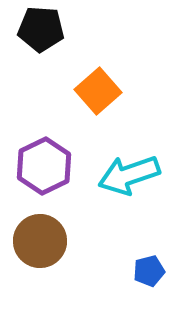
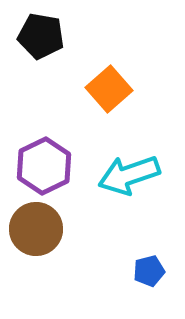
black pentagon: moved 7 px down; rotated 6 degrees clockwise
orange square: moved 11 px right, 2 px up
brown circle: moved 4 px left, 12 px up
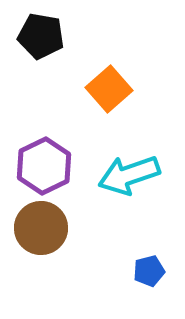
brown circle: moved 5 px right, 1 px up
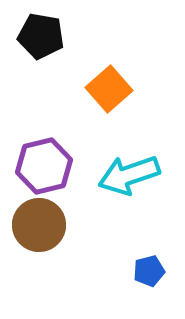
purple hexagon: rotated 12 degrees clockwise
brown circle: moved 2 px left, 3 px up
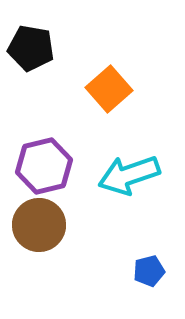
black pentagon: moved 10 px left, 12 px down
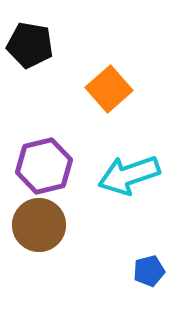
black pentagon: moved 1 px left, 3 px up
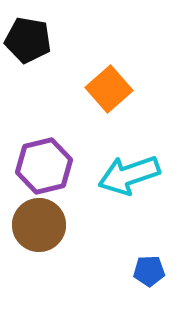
black pentagon: moved 2 px left, 5 px up
blue pentagon: rotated 12 degrees clockwise
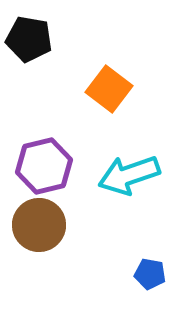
black pentagon: moved 1 px right, 1 px up
orange square: rotated 12 degrees counterclockwise
blue pentagon: moved 1 px right, 3 px down; rotated 12 degrees clockwise
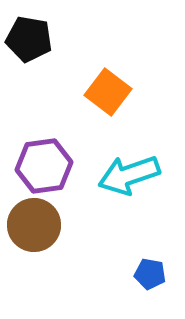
orange square: moved 1 px left, 3 px down
purple hexagon: rotated 6 degrees clockwise
brown circle: moved 5 px left
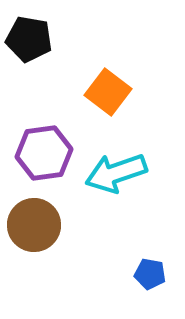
purple hexagon: moved 13 px up
cyan arrow: moved 13 px left, 2 px up
